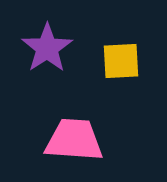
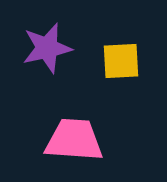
purple star: rotated 21 degrees clockwise
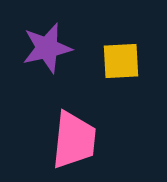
pink trapezoid: rotated 92 degrees clockwise
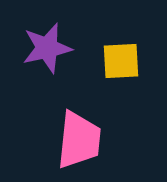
pink trapezoid: moved 5 px right
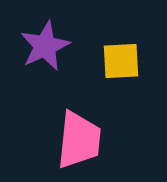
purple star: moved 2 px left, 2 px up; rotated 12 degrees counterclockwise
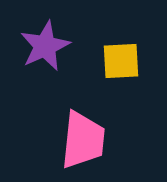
pink trapezoid: moved 4 px right
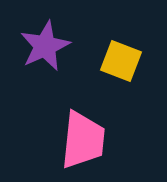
yellow square: rotated 24 degrees clockwise
